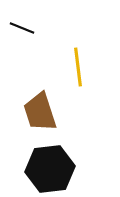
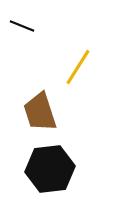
black line: moved 2 px up
yellow line: rotated 39 degrees clockwise
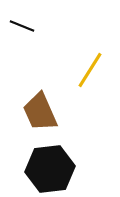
yellow line: moved 12 px right, 3 px down
brown trapezoid: rotated 6 degrees counterclockwise
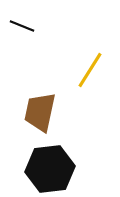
brown trapezoid: rotated 36 degrees clockwise
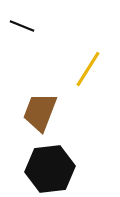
yellow line: moved 2 px left, 1 px up
brown trapezoid: rotated 9 degrees clockwise
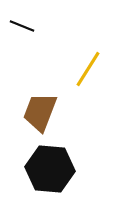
black hexagon: rotated 12 degrees clockwise
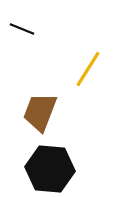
black line: moved 3 px down
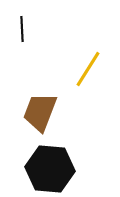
black line: rotated 65 degrees clockwise
